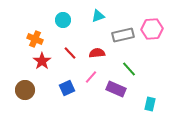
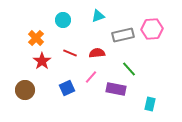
orange cross: moved 1 px right, 1 px up; rotated 21 degrees clockwise
red line: rotated 24 degrees counterclockwise
purple rectangle: rotated 12 degrees counterclockwise
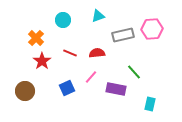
green line: moved 5 px right, 3 px down
brown circle: moved 1 px down
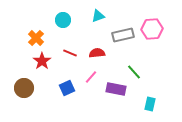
brown circle: moved 1 px left, 3 px up
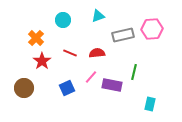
green line: rotated 56 degrees clockwise
purple rectangle: moved 4 px left, 4 px up
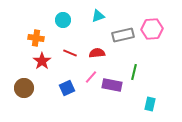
orange cross: rotated 35 degrees counterclockwise
